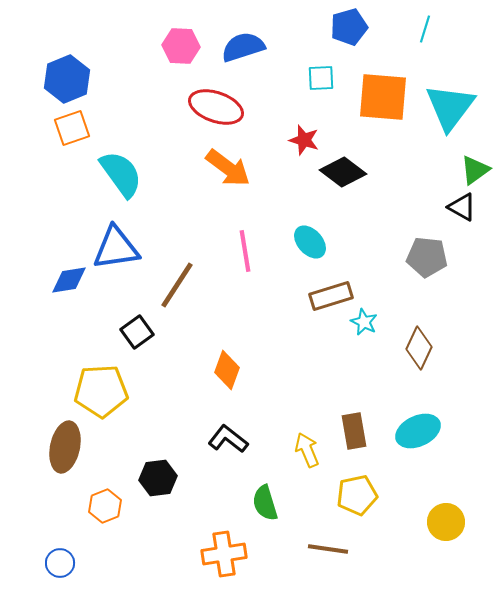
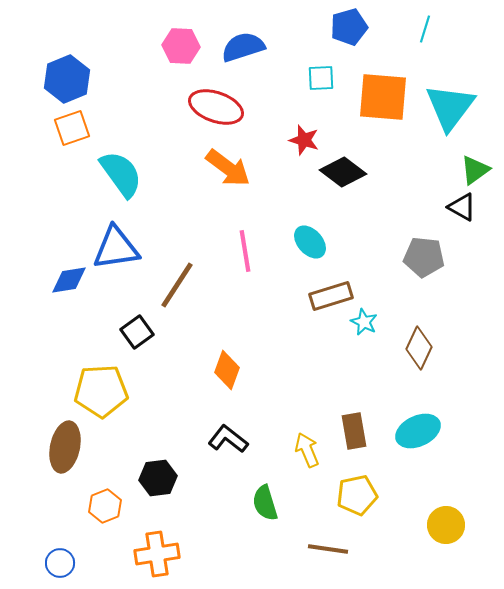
gray pentagon at (427, 257): moved 3 px left
yellow circle at (446, 522): moved 3 px down
orange cross at (224, 554): moved 67 px left
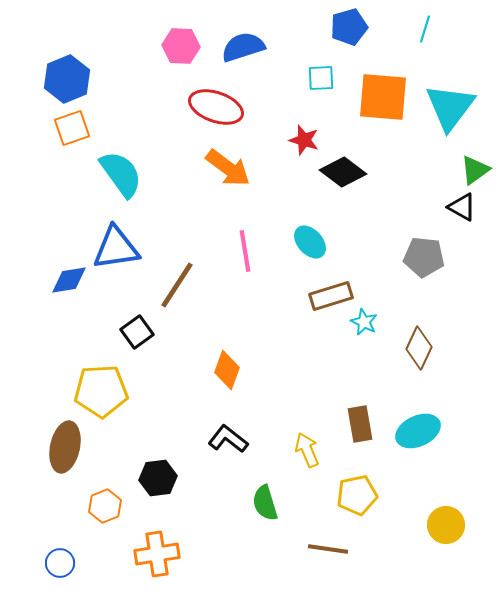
brown rectangle at (354, 431): moved 6 px right, 7 px up
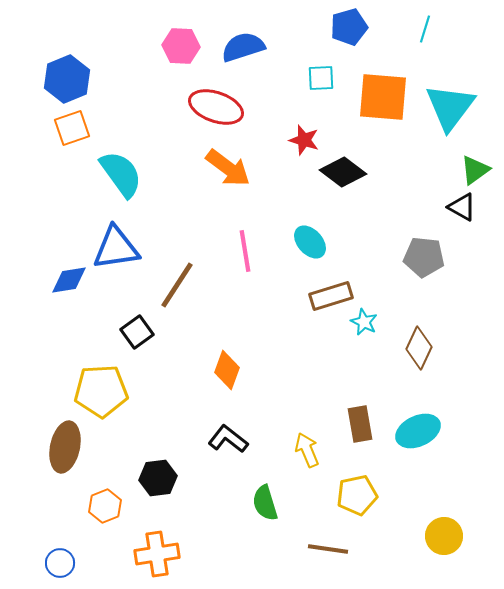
yellow circle at (446, 525): moved 2 px left, 11 px down
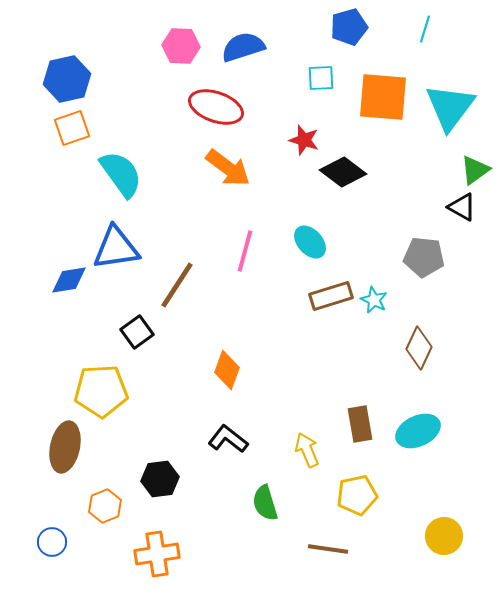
blue hexagon at (67, 79): rotated 9 degrees clockwise
pink line at (245, 251): rotated 24 degrees clockwise
cyan star at (364, 322): moved 10 px right, 22 px up
black hexagon at (158, 478): moved 2 px right, 1 px down
blue circle at (60, 563): moved 8 px left, 21 px up
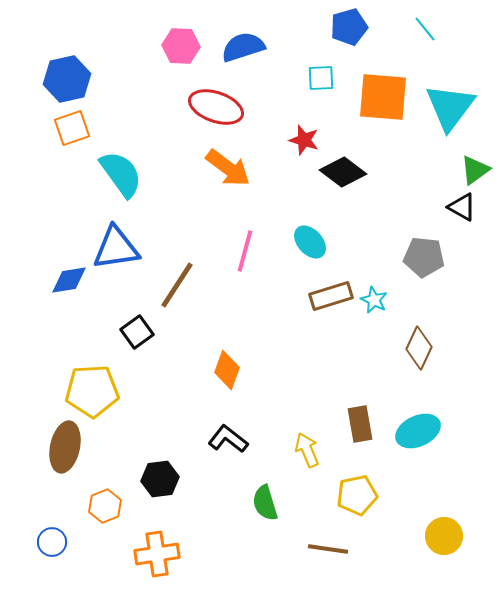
cyan line at (425, 29): rotated 56 degrees counterclockwise
yellow pentagon at (101, 391): moved 9 px left
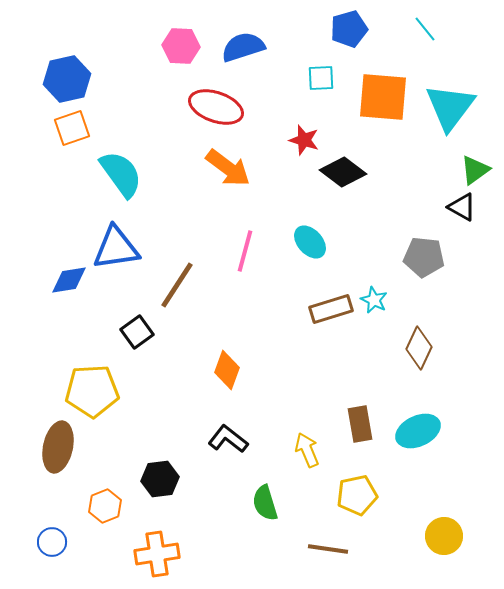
blue pentagon at (349, 27): moved 2 px down
brown rectangle at (331, 296): moved 13 px down
brown ellipse at (65, 447): moved 7 px left
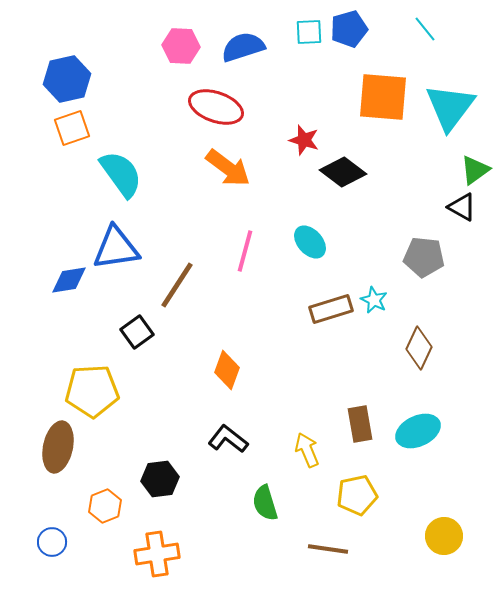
cyan square at (321, 78): moved 12 px left, 46 px up
